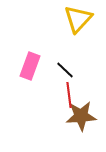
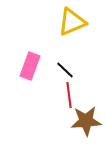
yellow triangle: moved 6 px left, 3 px down; rotated 24 degrees clockwise
brown star: moved 5 px right, 5 px down
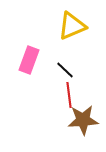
yellow triangle: moved 4 px down
pink rectangle: moved 1 px left, 6 px up
brown star: moved 3 px left, 1 px up
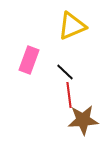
black line: moved 2 px down
